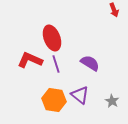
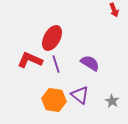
red ellipse: rotated 50 degrees clockwise
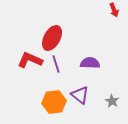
purple semicircle: rotated 30 degrees counterclockwise
orange hexagon: moved 2 px down; rotated 15 degrees counterclockwise
